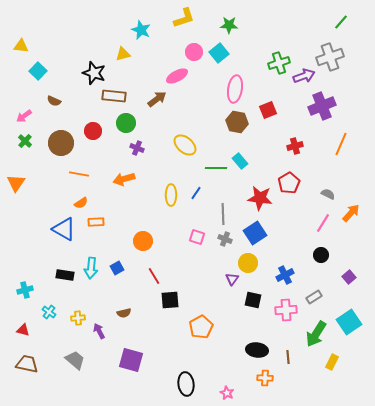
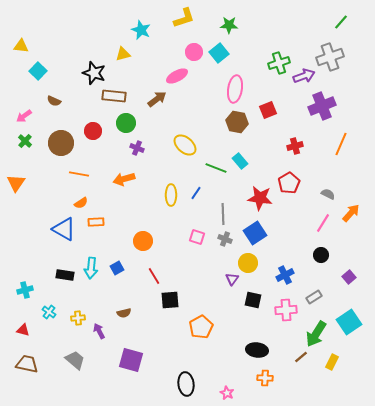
green line at (216, 168): rotated 20 degrees clockwise
brown line at (288, 357): moved 13 px right; rotated 56 degrees clockwise
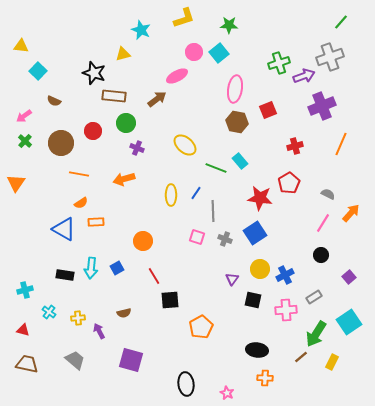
gray line at (223, 214): moved 10 px left, 3 px up
yellow circle at (248, 263): moved 12 px right, 6 px down
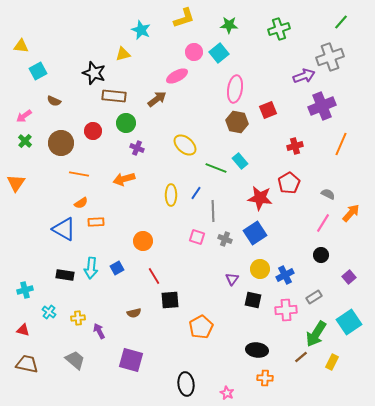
green cross at (279, 63): moved 34 px up
cyan square at (38, 71): rotated 18 degrees clockwise
brown semicircle at (124, 313): moved 10 px right
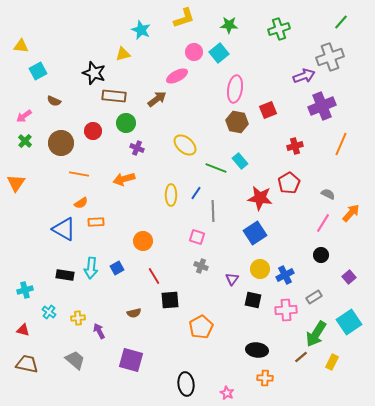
gray cross at (225, 239): moved 24 px left, 27 px down
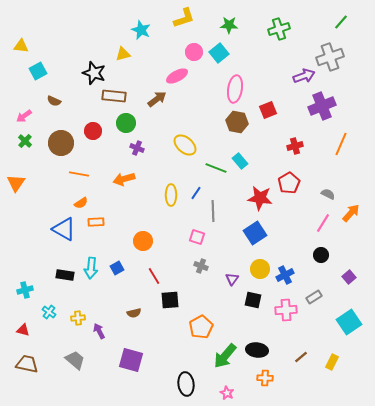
green arrow at (316, 334): moved 91 px left, 22 px down; rotated 8 degrees clockwise
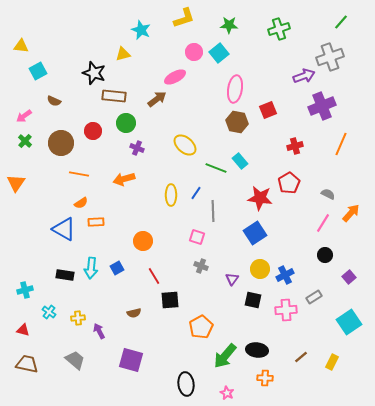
pink ellipse at (177, 76): moved 2 px left, 1 px down
black circle at (321, 255): moved 4 px right
